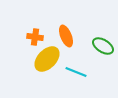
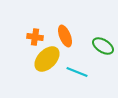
orange ellipse: moved 1 px left
cyan line: moved 1 px right
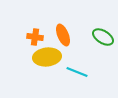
orange ellipse: moved 2 px left, 1 px up
green ellipse: moved 9 px up
yellow ellipse: moved 2 px up; rotated 40 degrees clockwise
